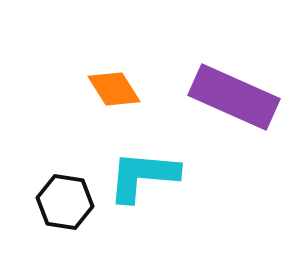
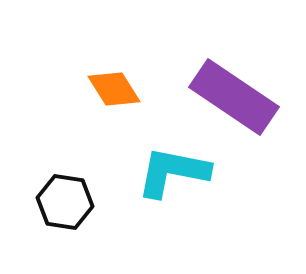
purple rectangle: rotated 10 degrees clockwise
cyan L-shape: moved 30 px right, 4 px up; rotated 6 degrees clockwise
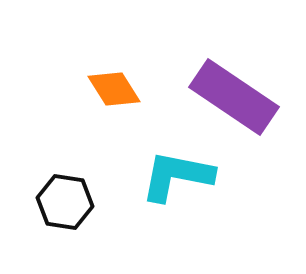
cyan L-shape: moved 4 px right, 4 px down
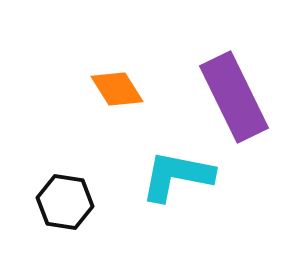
orange diamond: moved 3 px right
purple rectangle: rotated 30 degrees clockwise
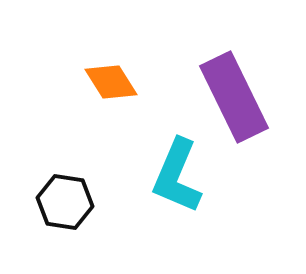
orange diamond: moved 6 px left, 7 px up
cyan L-shape: rotated 78 degrees counterclockwise
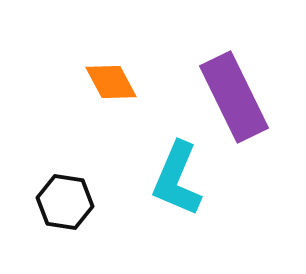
orange diamond: rotated 4 degrees clockwise
cyan L-shape: moved 3 px down
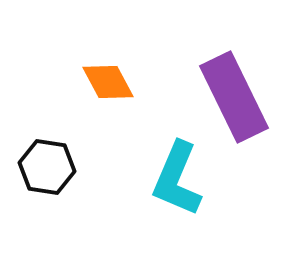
orange diamond: moved 3 px left
black hexagon: moved 18 px left, 35 px up
